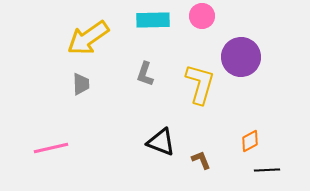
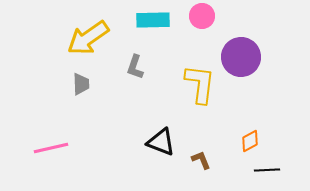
gray L-shape: moved 10 px left, 7 px up
yellow L-shape: rotated 9 degrees counterclockwise
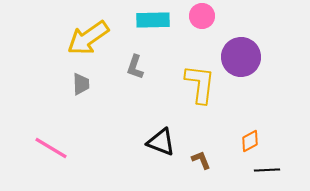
pink line: rotated 44 degrees clockwise
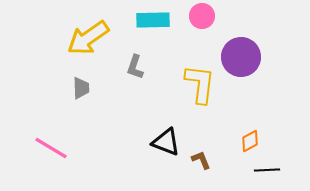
gray trapezoid: moved 4 px down
black triangle: moved 5 px right
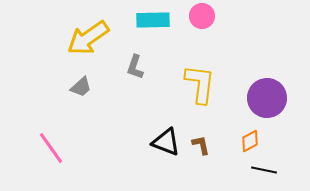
purple circle: moved 26 px right, 41 px down
gray trapezoid: moved 1 px up; rotated 50 degrees clockwise
pink line: rotated 24 degrees clockwise
brown L-shape: moved 15 px up; rotated 10 degrees clockwise
black line: moved 3 px left; rotated 15 degrees clockwise
